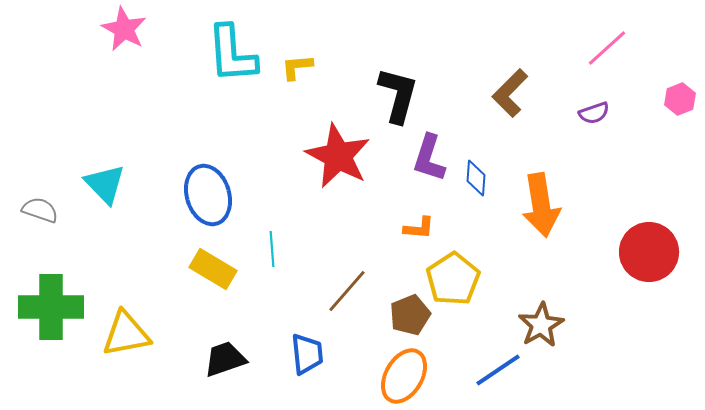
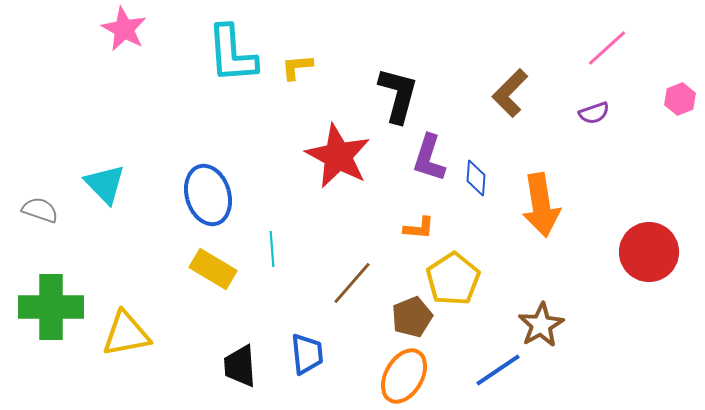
brown line: moved 5 px right, 8 px up
brown pentagon: moved 2 px right, 2 px down
black trapezoid: moved 15 px right, 7 px down; rotated 75 degrees counterclockwise
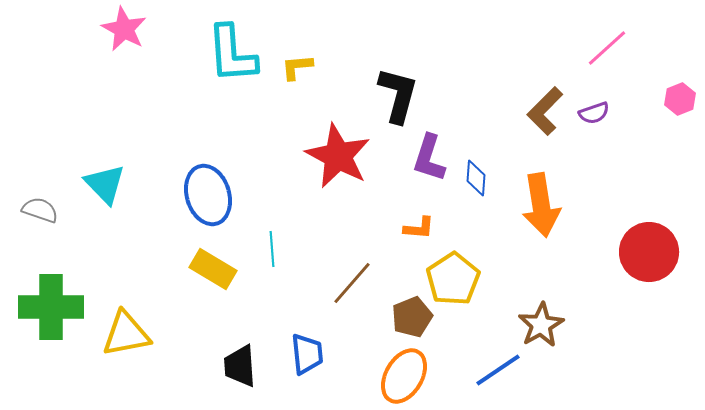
brown L-shape: moved 35 px right, 18 px down
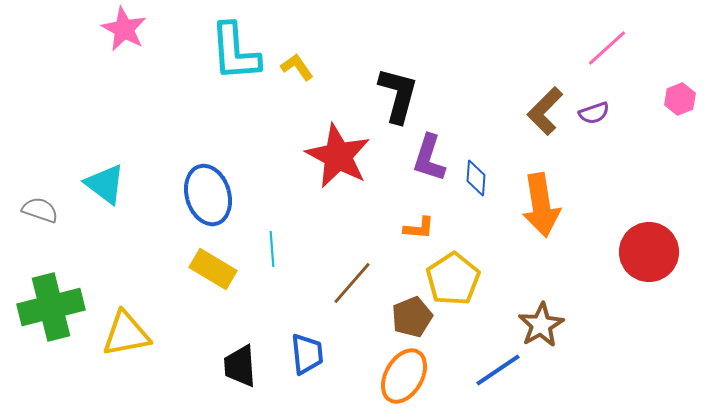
cyan L-shape: moved 3 px right, 2 px up
yellow L-shape: rotated 60 degrees clockwise
cyan triangle: rotated 9 degrees counterclockwise
green cross: rotated 14 degrees counterclockwise
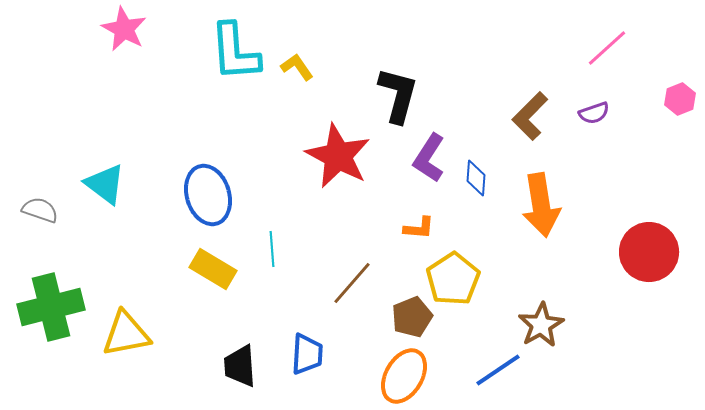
brown L-shape: moved 15 px left, 5 px down
purple L-shape: rotated 15 degrees clockwise
blue trapezoid: rotated 9 degrees clockwise
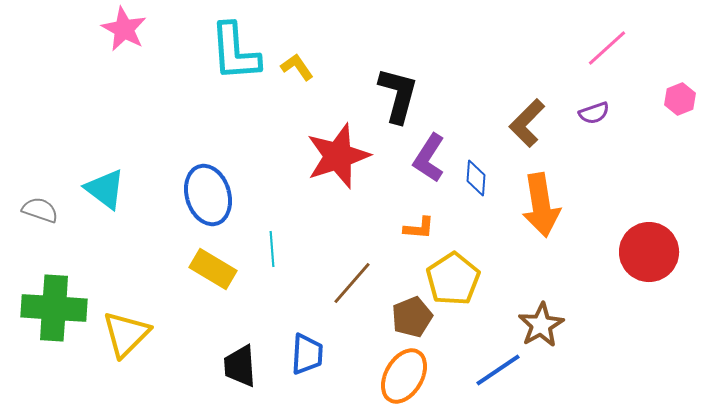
brown L-shape: moved 3 px left, 7 px down
red star: rotated 26 degrees clockwise
cyan triangle: moved 5 px down
green cross: moved 3 px right, 1 px down; rotated 18 degrees clockwise
yellow triangle: rotated 34 degrees counterclockwise
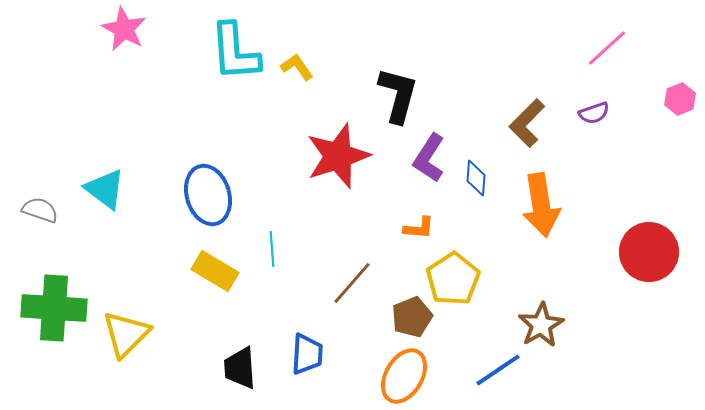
yellow rectangle: moved 2 px right, 2 px down
black trapezoid: moved 2 px down
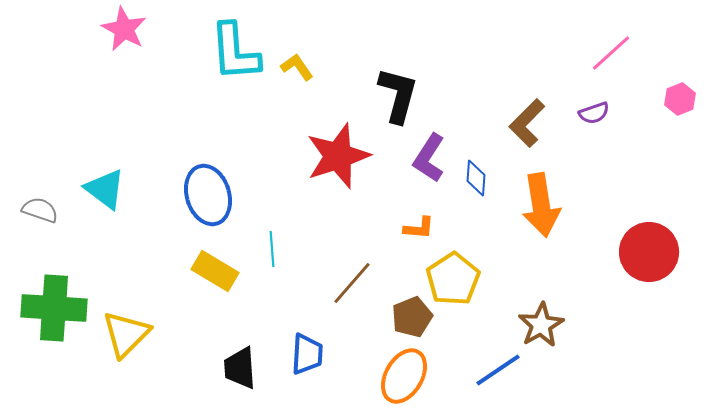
pink line: moved 4 px right, 5 px down
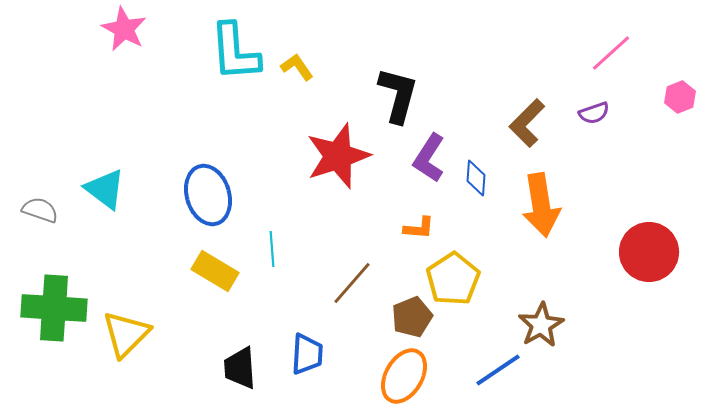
pink hexagon: moved 2 px up
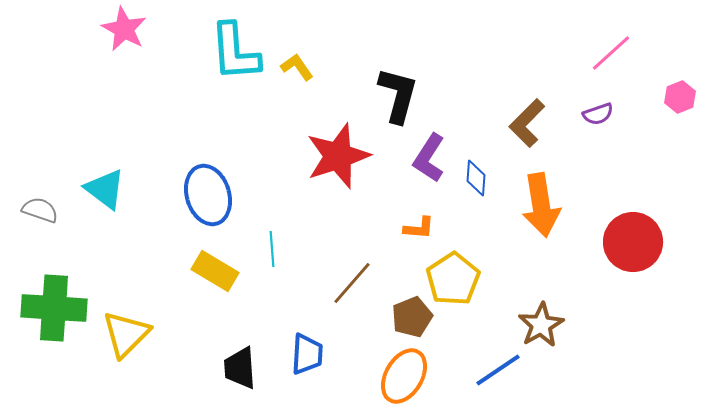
purple semicircle: moved 4 px right, 1 px down
red circle: moved 16 px left, 10 px up
